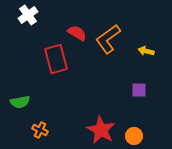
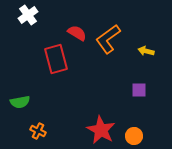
orange cross: moved 2 px left, 1 px down
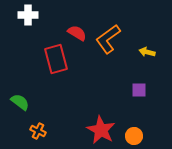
white cross: rotated 36 degrees clockwise
yellow arrow: moved 1 px right, 1 px down
green semicircle: rotated 132 degrees counterclockwise
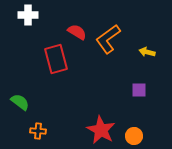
red semicircle: moved 1 px up
orange cross: rotated 21 degrees counterclockwise
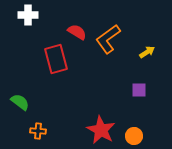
yellow arrow: rotated 133 degrees clockwise
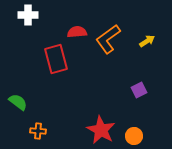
red semicircle: rotated 36 degrees counterclockwise
yellow arrow: moved 11 px up
purple square: rotated 28 degrees counterclockwise
green semicircle: moved 2 px left
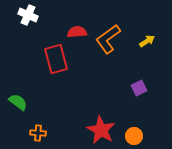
white cross: rotated 24 degrees clockwise
purple square: moved 2 px up
orange cross: moved 2 px down
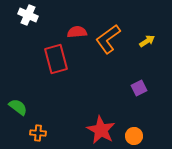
green semicircle: moved 5 px down
